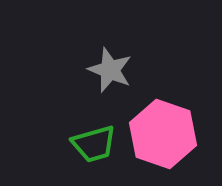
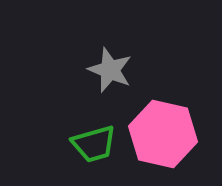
pink hexagon: rotated 6 degrees counterclockwise
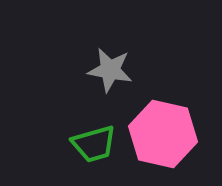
gray star: rotated 12 degrees counterclockwise
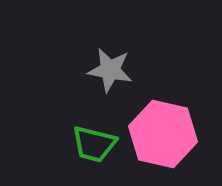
green trapezoid: rotated 30 degrees clockwise
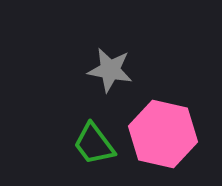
green trapezoid: rotated 39 degrees clockwise
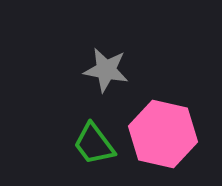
gray star: moved 4 px left
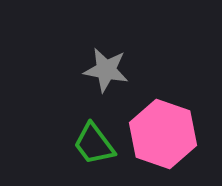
pink hexagon: rotated 6 degrees clockwise
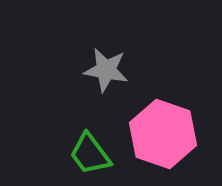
green trapezoid: moved 4 px left, 10 px down
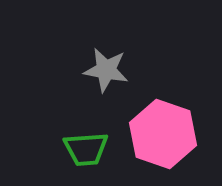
green trapezoid: moved 4 px left, 5 px up; rotated 57 degrees counterclockwise
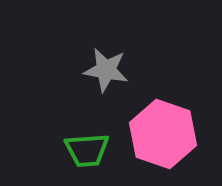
green trapezoid: moved 1 px right, 1 px down
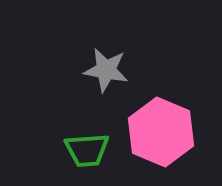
pink hexagon: moved 2 px left, 2 px up; rotated 4 degrees clockwise
